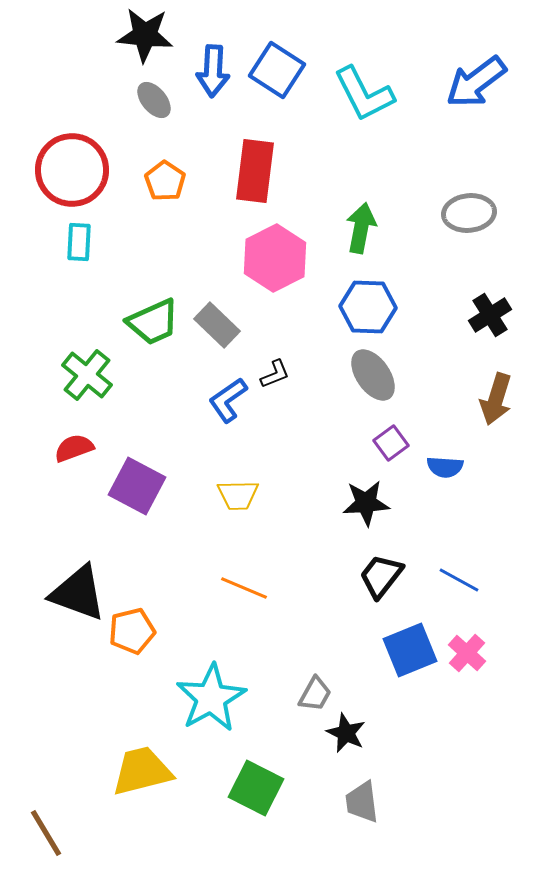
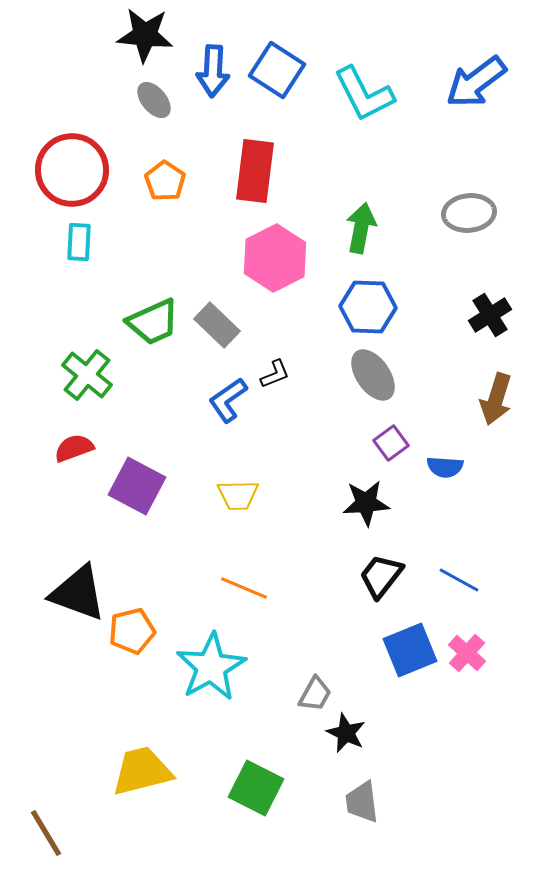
cyan star at (211, 698): moved 31 px up
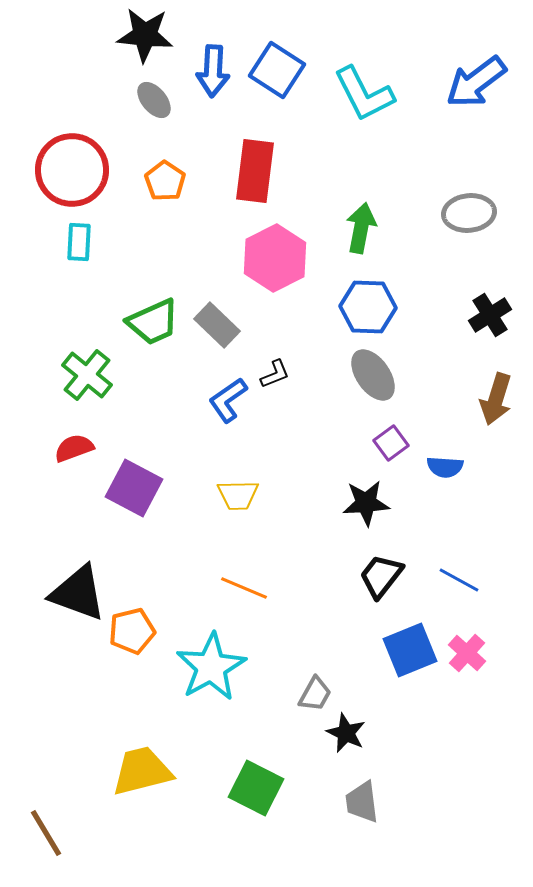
purple square at (137, 486): moved 3 px left, 2 px down
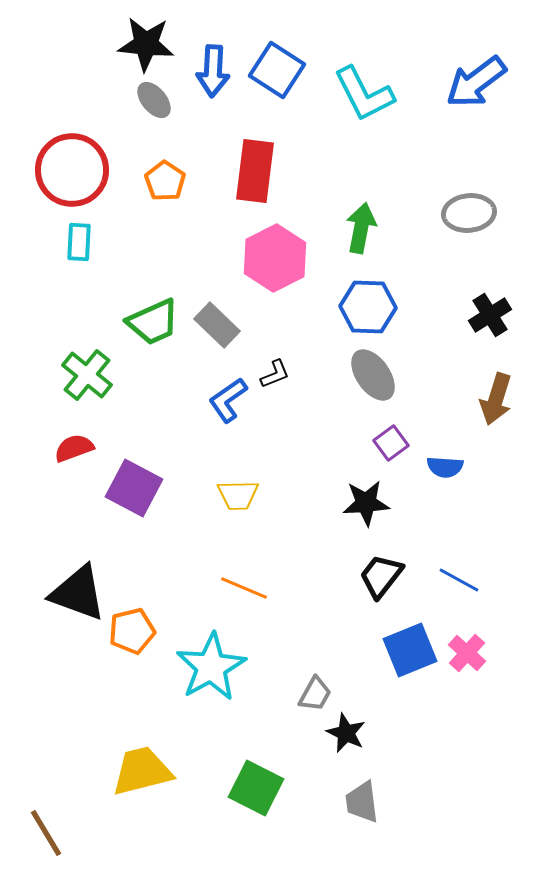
black star at (145, 35): moved 1 px right, 9 px down
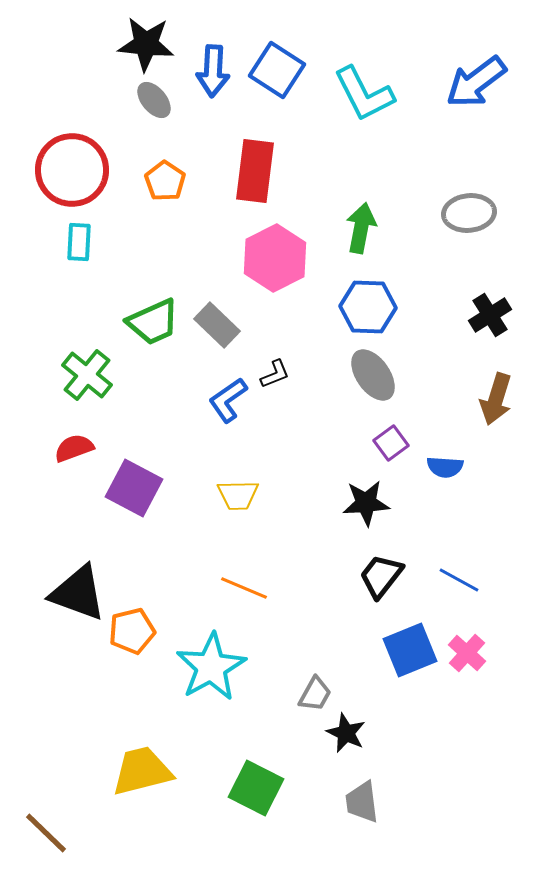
brown line at (46, 833): rotated 15 degrees counterclockwise
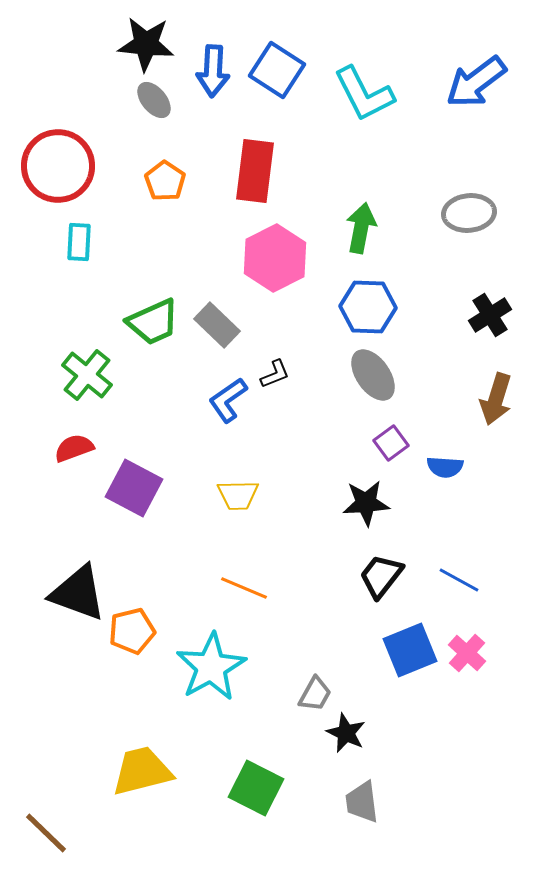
red circle at (72, 170): moved 14 px left, 4 px up
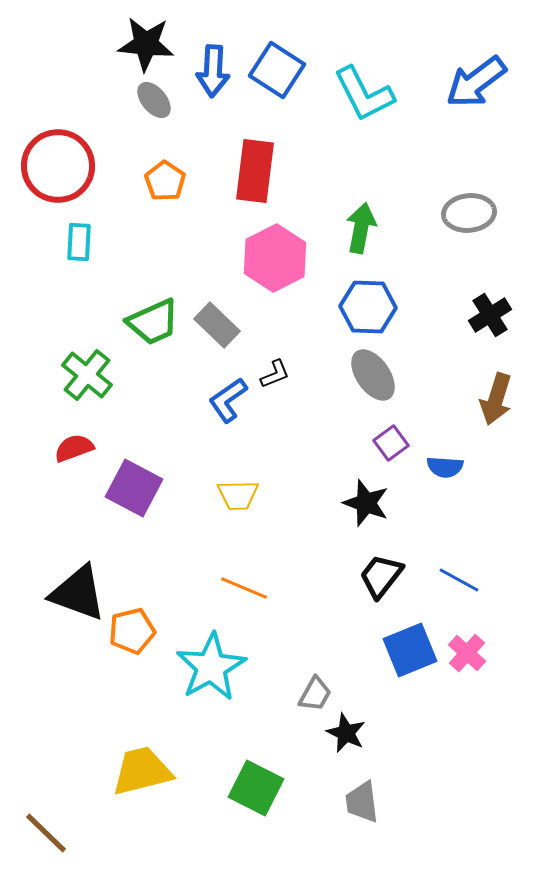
black star at (366, 503): rotated 24 degrees clockwise
